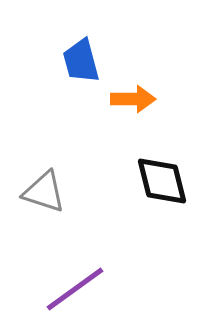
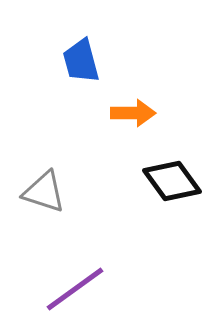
orange arrow: moved 14 px down
black diamond: moved 10 px right; rotated 22 degrees counterclockwise
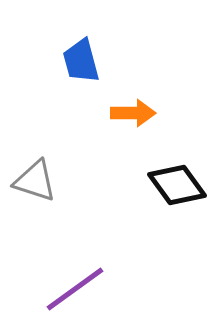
black diamond: moved 5 px right, 4 px down
gray triangle: moved 9 px left, 11 px up
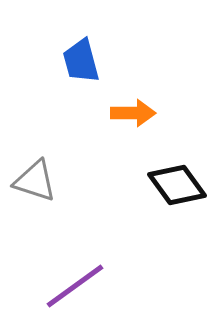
purple line: moved 3 px up
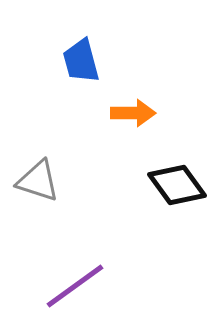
gray triangle: moved 3 px right
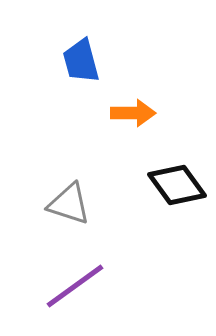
gray triangle: moved 31 px right, 23 px down
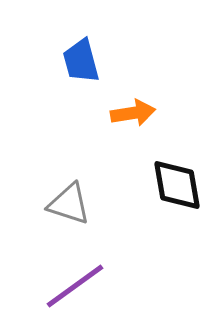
orange arrow: rotated 9 degrees counterclockwise
black diamond: rotated 26 degrees clockwise
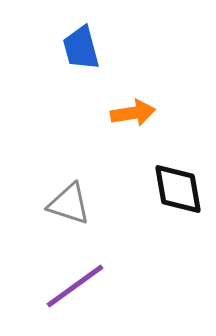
blue trapezoid: moved 13 px up
black diamond: moved 1 px right, 4 px down
